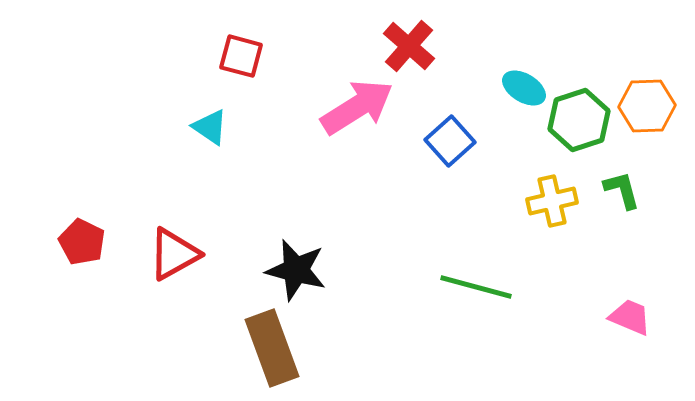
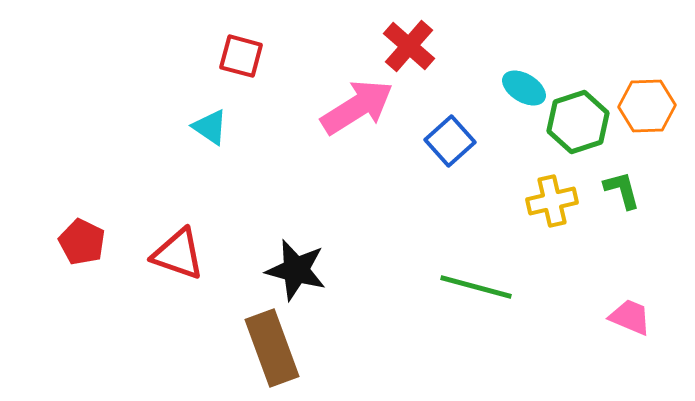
green hexagon: moved 1 px left, 2 px down
red triangle: moved 4 px right; rotated 48 degrees clockwise
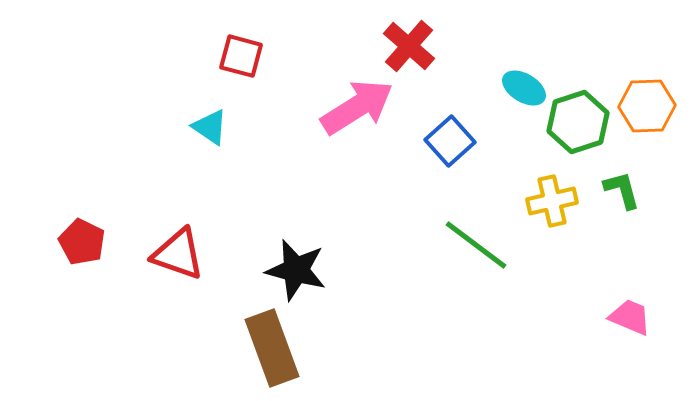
green line: moved 42 px up; rotated 22 degrees clockwise
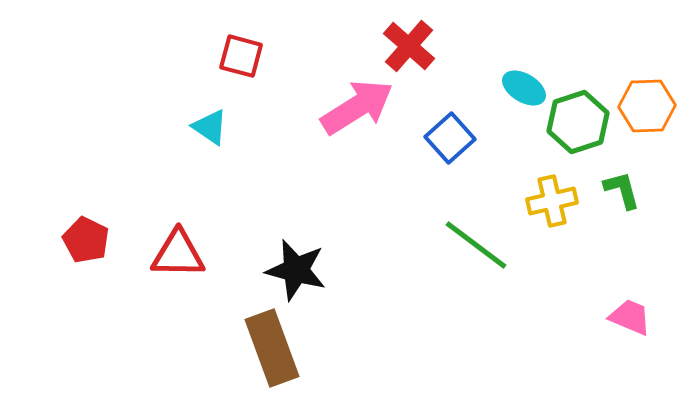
blue square: moved 3 px up
red pentagon: moved 4 px right, 2 px up
red triangle: rotated 18 degrees counterclockwise
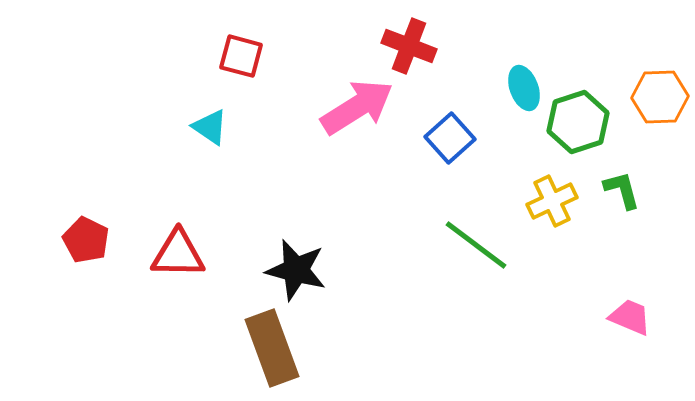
red cross: rotated 20 degrees counterclockwise
cyan ellipse: rotated 39 degrees clockwise
orange hexagon: moved 13 px right, 9 px up
yellow cross: rotated 12 degrees counterclockwise
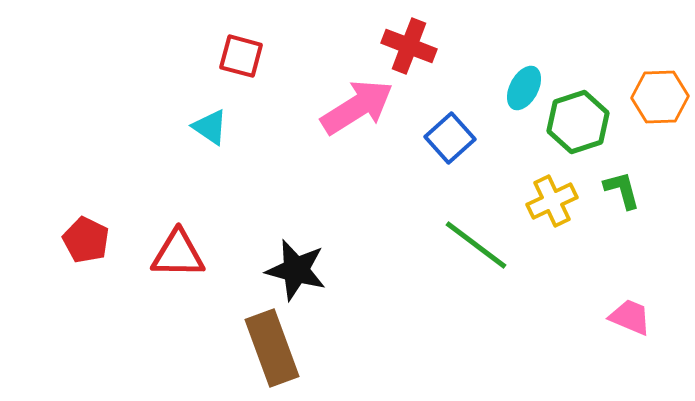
cyan ellipse: rotated 48 degrees clockwise
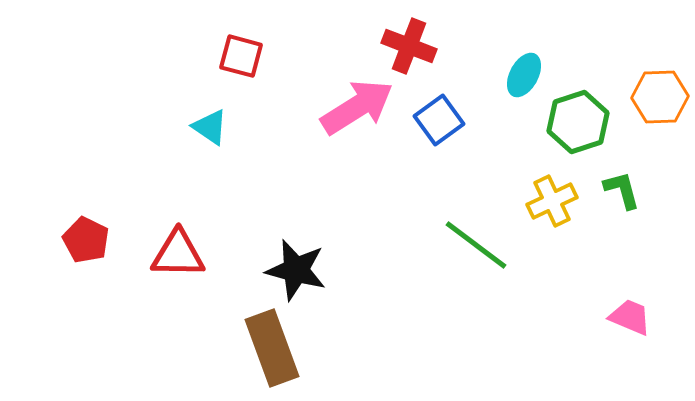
cyan ellipse: moved 13 px up
blue square: moved 11 px left, 18 px up; rotated 6 degrees clockwise
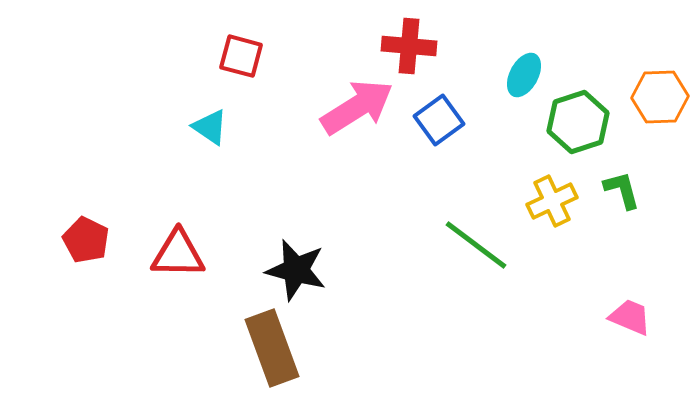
red cross: rotated 16 degrees counterclockwise
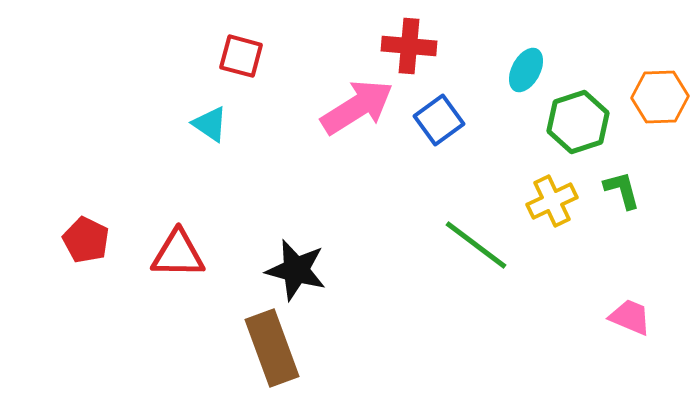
cyan ellipse: moved 2 px right, 5 px up
cyan triangle: moved 3 px up
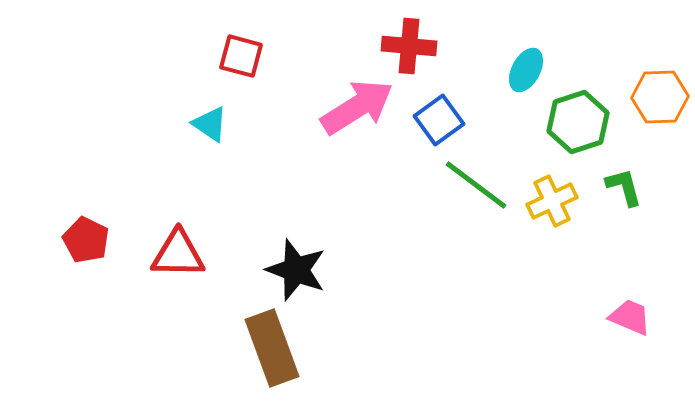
green L-shape: moved 2 px right, 3 px up
green line: moved 60 px up
black star: rotated 6 degrees clockwise
